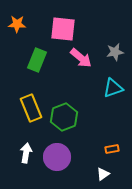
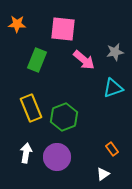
pink arrow: moved 3 px right, 2 px down
orange rectangle: rotated 64 degrees clockwise
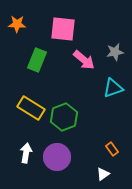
yellow rectangle: rotated 36 degrees counterclockwise
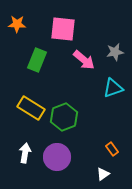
white arrow: moved 1 px left
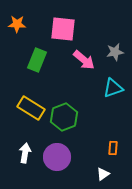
orange rectangle: moved 1 px right, 1 px up; rotated 40 degrees clockwise
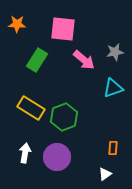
green rectangle: rotated 10 degrees clockwise
white triangle: moved 2 px right
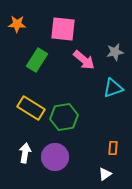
green hexagon: rotated 12 degrees clockwise
purple circle: moved 2 px left
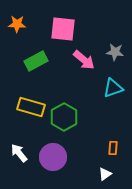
gray star: rotated 18 degrees clockwise
green rectangle: moved 1 px left, 1 px down; rotated 30 degrees clockwise
yellow rectangle: moved 1 px up; rotated 16 degrees counterclockwise
green hexagon: rotated 20 degrees counterclockwise
white arrow: moved 6 px left; rotated 48 degrees counterclockwise
purple circle: moved 2 px left
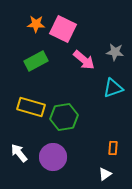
orange star: moved 19 px right
pink square: rotated 20 degrees clockwise
green hexagon: rotated 20 degrees clockwise
